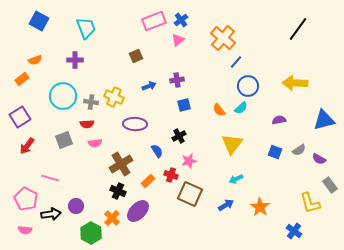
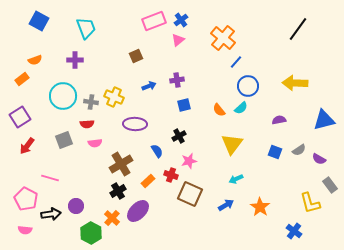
black cross at (118, 191): rotated 35 degrees clockwise
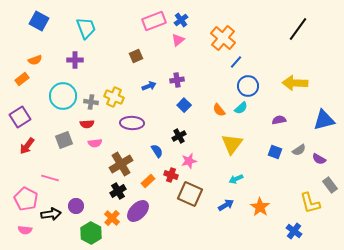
blue square at (184, 105): rotated 32 degrees counterclockwise
purple ellipse at (135, 124): moved 3 px left, 1 px up
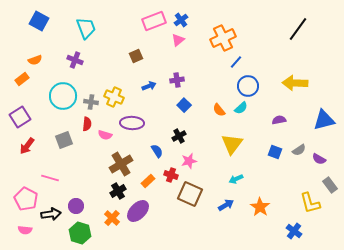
orange cross at (223, 38): rotated 25 degrees clockwise
purple cross at (75, 60): rotated 21 degrees clockwise
red semicircle at (87, 124): rotated 80 degrees counterclockwise
pink semicircle at (95, 143): moved 10 px right, 8 px up; rotated 24 degrees clockwise
green hexagon at (91, 233): moved 11 px left; rotated 10 degrees counterclockwise
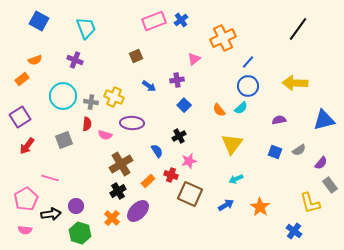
pink triangle at (178, 40): moved 16 px right, 19 px down
blue line at (236, 62): moved 12 px right
blue arrow at (149, 86): rotated 56 degrees clockwise
purple semicircle at (319, 159): moved 2 px right, 4 px down; rotated 80 degrees counterclockwise
pink pentagon at (26, 199): rotated 15 degrees clockwise
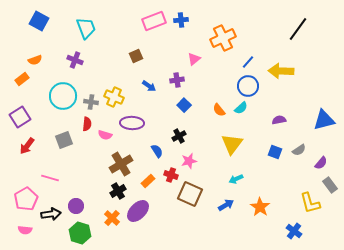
blue cross at (181, 20): rotated 32 degrees clockwise
yellow arrow at (295, 83): moved 14 px left, 12 px up
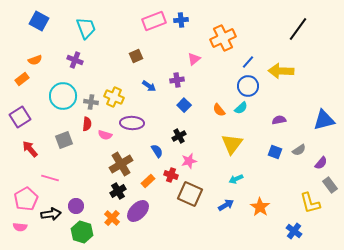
red arrow at (27, 146): moved 3 px right, 3 px down; rotated 102 degrees clockwise
pink semicircle at (25, 230): moved 5 px left, 3 px up
green hexagon at (80, 233): moved 2 px right, 1 px up
